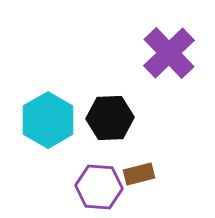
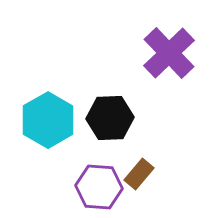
brown rectangle: rotated 36 degrees counterclockwise
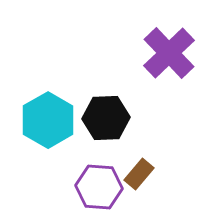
black hexagon: moved 4 px left
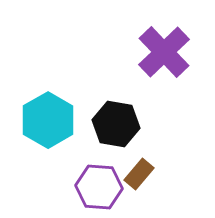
purple cross: moved 5 px left, 1 px up
black hexagon: moved 10 px right, 6 px down; rotated 12 degrees clockwise
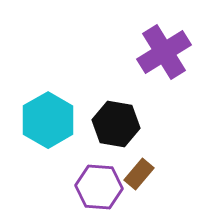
purple cross: rotated 12 degrees clockwise
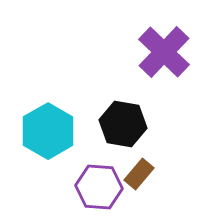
purple cross: rotated 14 degrees counterclockwise
cyan hexagon: moved 11 px down
black hexagon: moved 7 px right
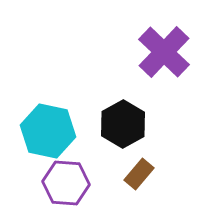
black hexagon: rotated 21 degrees clockwise
cyan hexagon: rotated 18 degrees counterclockwise
purple hexagon: moved 33 px left, 4 px up
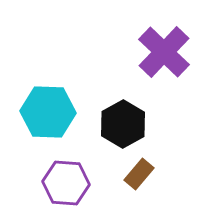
cyan hexagon: moved 19 px up; rotated 10 degrees counterclockwise
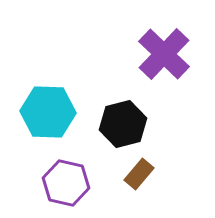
purple cross: moved 2 px down
black hexagon: rotated 15 degrees clockwise
purple hexagon: rotated 9 degrees clockwise
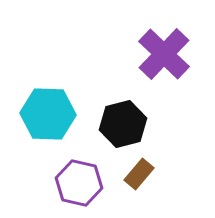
cyan hexagon: moved 2 px down
purple hexagon: moved 13 px right
